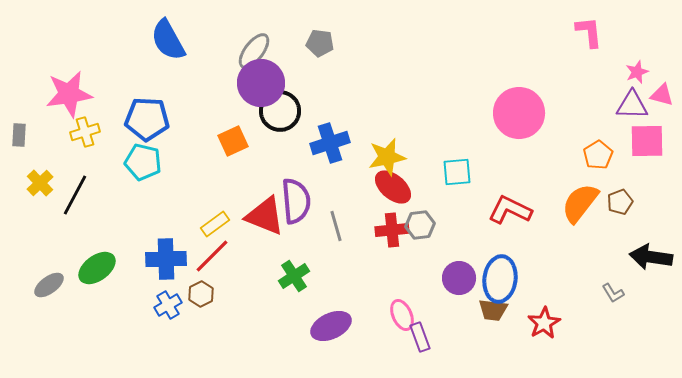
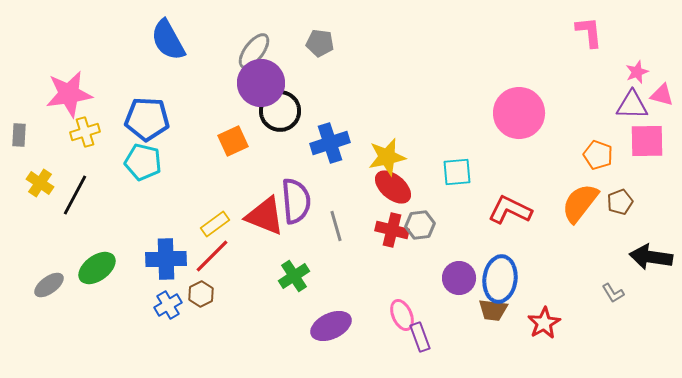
orange pentagon at (598, 155): rotated 20 degrees counterclockwise
yellow cross at (40, 183): rotated 12 degrees counterclockwise
red cross at (392, 230): rotated 20 degrees clockwise
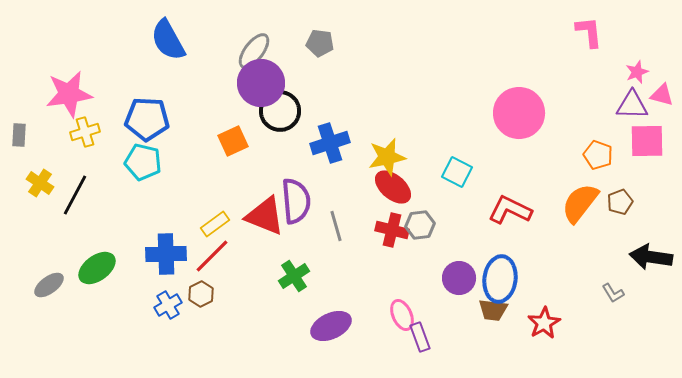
cyan square at (457, 172): rotated 32 degrees clockwise
blue cross at (166, 259): moved 5 px up
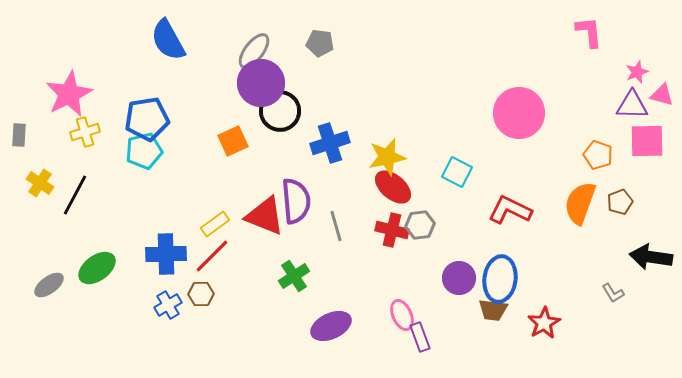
pink star at (69, 94): rotated 18 degrees counterclockwise
blue pentagon at (147, 119): rotated 12 degrees counterclockwise
cyan pentagon at (143, 162): moved 1 px right, 11 px up; rotated 27 degrees counterclockwise
orange semicircle at (580, 203): rotated 18 degrees counterclockwise
brown hexagon at (201, 294): rotated 25 degrees clockwise
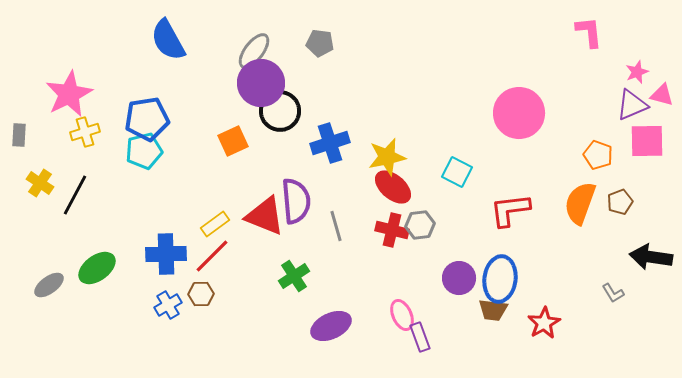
purple triangle at (632, 105): rotated 24 degrees counterclockwise
red L-shape at (510, 210): rotated 33 degrees counterclockwise
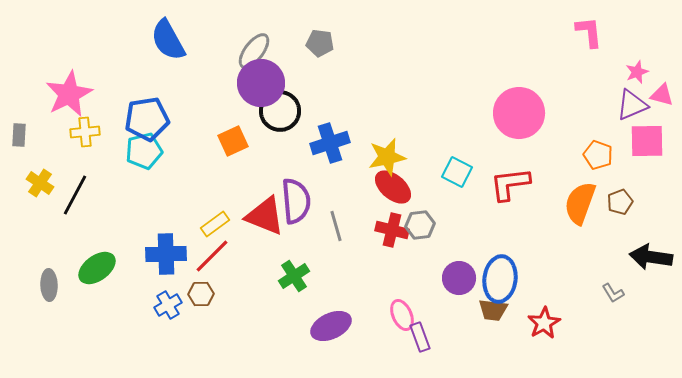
yellow cross at (85, 132): rotated 12 degrees clockwise
red L-shape at (510, 210): moved 26 px up
gray ellipse at (49, 285): rotated 56 degrees counterclockwise
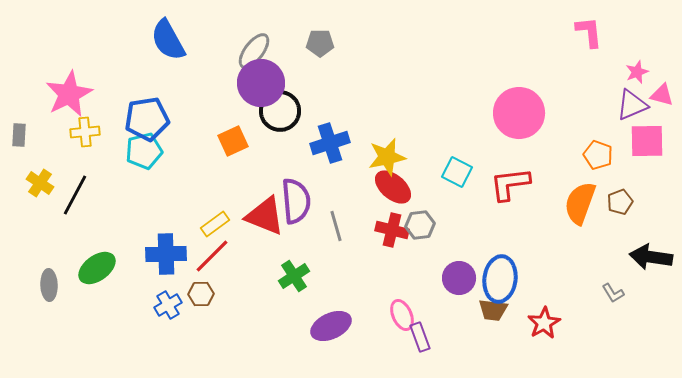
gray pentagon at (320, 43): rotated 8 degrees counterclockwise
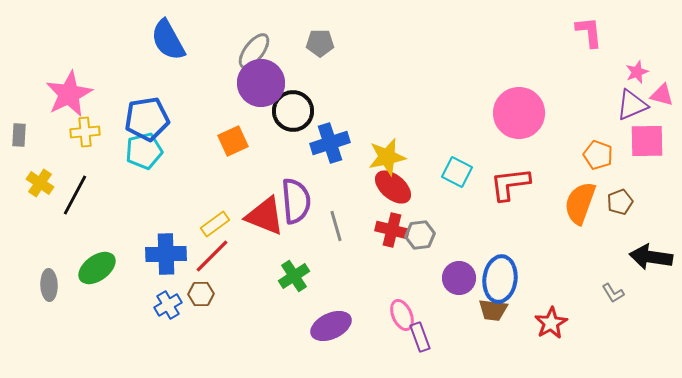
black circle at (280, 111): moved 13 px right
gray hexagon at (420, 225): moved 10 px down
red star at (544, 323): moved 7 px right
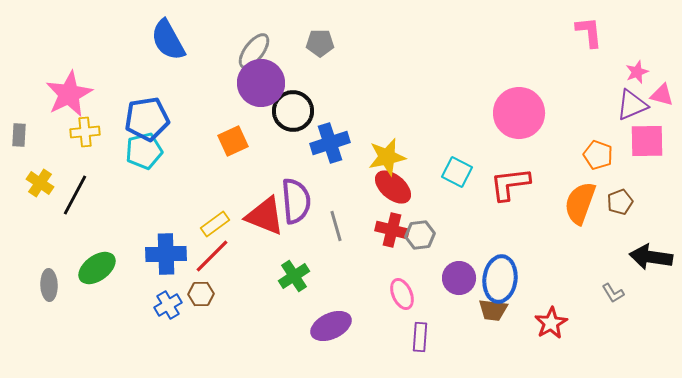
pink ellipse at (402, 315): moved 21 px up
purple rectangle at (420, 337): rotated 24 degrees clockwise
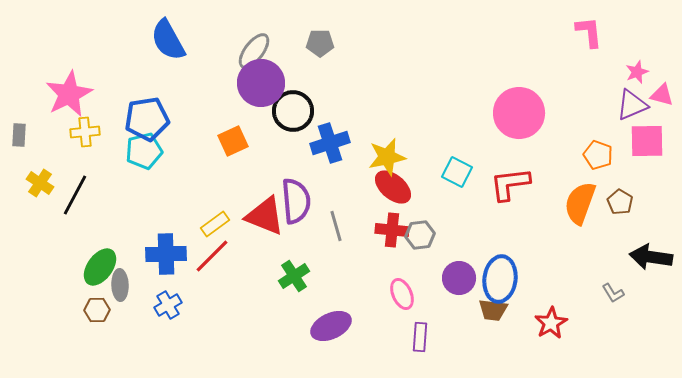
brown pentagon at (620, 202): rotated 20 degrees counterclockwise
red cross at (392, 230): rotated 8 degrees counterclockwise
green ellipse at (97, 268): moved 3 px right, 1 px up; rotated 18 degrees counterclockwise
gray ellipse at (49, 285): moved 71 px right
brown hexagon at (201, 294): moved 104 px left, 16 px down
